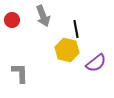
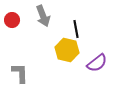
purple semicircle: moved 1 px right
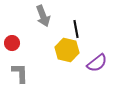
red circle: moved 23 px down
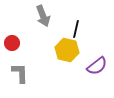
black line: rotated 24 degrees clockwise
purple semicircle: moved 3 px down
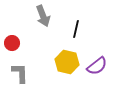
yellow hexagon: moved 12 px down
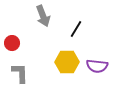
black line: rotated 18 degrees clockwise
yellow hexagon: rotated 15 degrees counterclockwise
purple semicircle: rotated 45 degrees clockwise
